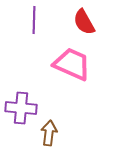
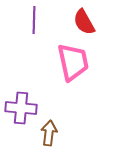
pink trapezoid: moved 1 px right, 2 px up; rotated 54 degrees clockwise
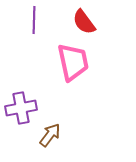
red semicircle: rotated 8 degrees counterclockwise
purple cross: rotated 16 degrees counterclockwise
brown arrow: moved 1 px right, 2 px down; rotated 30 degrees clockwise
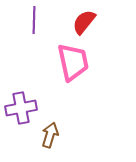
red semicircle: rotated 76 degrees clockwise
brown arrow: rotated 20 degrees counterclockwise
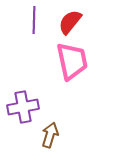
red semicircle: moved 14 px left
pink trapezoid: moved 1 px left, 1 px up
purple cross: moved 2 px right, 1 px up
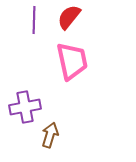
red semicircle: moved 1 px left, 5 px up
purple cross: moved 2 px right
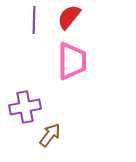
pink trapezoid: rotated 12 degrees clockwise
brown arrow: rotated 20 degrees clockwise
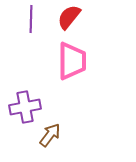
purple line: moved 3 px left, 1 px up
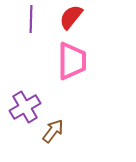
red semicircle: moved 2 px right
purple cross: rotated 20 degrees counterclockwise
brown arrow: moved 3 px right, 4 px up
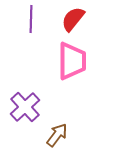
red semicircle: moved 2 px right, 2 px down
purple cross: rotated 12 degrees counterclockwise
brown arrow: moved 4 px right, 4 px down
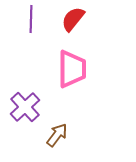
pink trapezoid: moved 8 px down
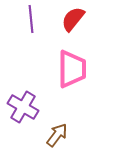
purple line: rotated 8 degrees counterclockwise
purple cross: moved 2 px left; rotated 16 degrees counterclockwise
